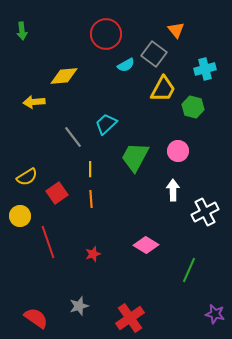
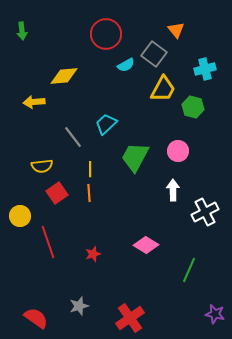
yellow semicircle: moved 15 px right, 11 px up; rotated 25 degrees clockwise
orange line: moved 2 px left, 6 px up
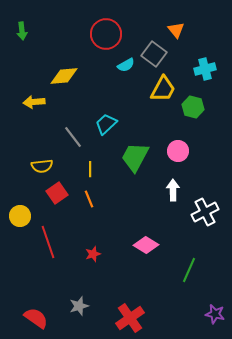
orange line: moved 6 px down; rotated 18 degrees counterclockwise
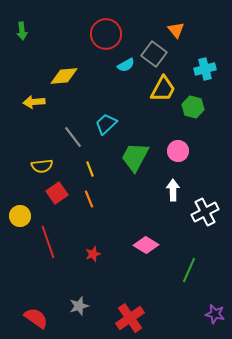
yellow line: rotated 21 degrees counterclockwise
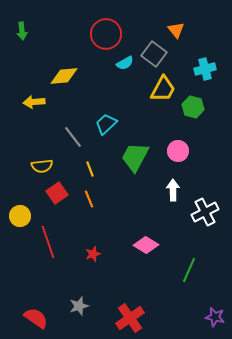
cyan semicircle: moved 1 px left, 2 px up
purple star: moved 3 px down
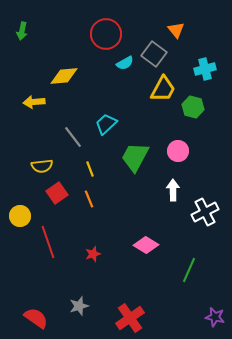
green arrow: rotated 18 degrees clockwise
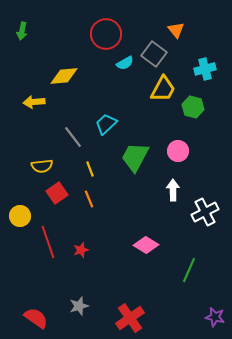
red star: moved 12 px left, 4 px up
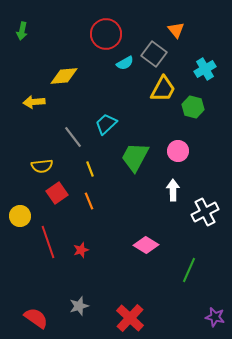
cyan cross: rotated 15 degrees counterclockwise
orange line: moved 2 px down
red cross: rotated 12 degrees counterclockwise
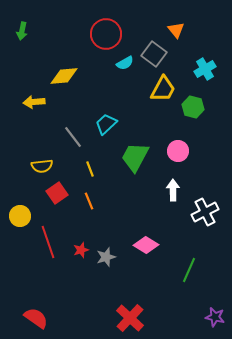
gray star: moved 27 px right, 49 px up
